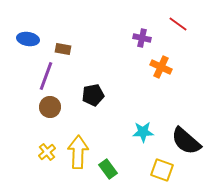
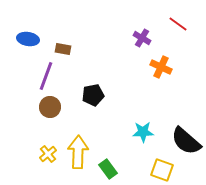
purple cross: rotated 18 degrees clockwise
yellow cross: moved 1 px right, 2 px down
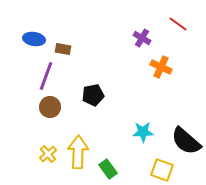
blue ellipse: moved 6 px right
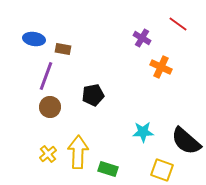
green rectangle: rotated 36 degrees counterclockwise
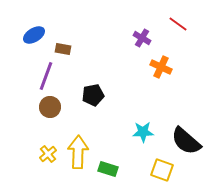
blue ellipse: moved 4 px up; rotated 40 degrees counterclockwise
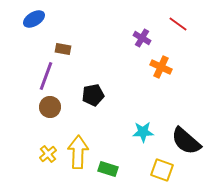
blue ellipse: moved 16 px up
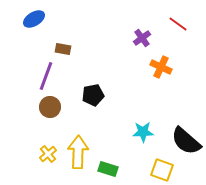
purple cross: rotated 24 degrees clockwise
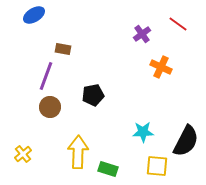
blue ellipse: moved 4 px up
purple cross: moved 4 px up
black semicircle: rotated 104 degrees counterclockwise
yellow cross: moved 25 px left
yellow square: moved 5 px left, 4 px up; rotated 15 degrees counterclockwise
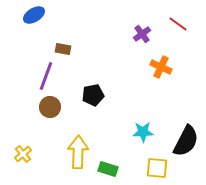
yellow square: moved 2 px down
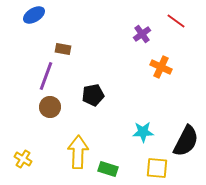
red line: moved 2 px left, 3 px up
yellow cross: moved 5 px down; rotated 18 degrees counterclockwise
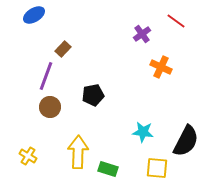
brown rectangle: rotated 56 degrees counterclockwise
cyan star: rotated 10 degrees clockwise
yellow cross: moved 5 px right, 3 px up
